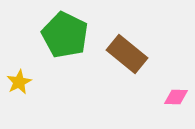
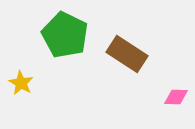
brown rectangle: rotated 6 degrees counterclockwise
yellow star: moved 2 px right, 1 px down; rotated 15 degrees counterclockwise
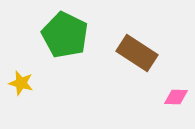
brown rectangle: moved 10 px right, 1 px up
yellow star: rotated 15 degrees counterclockwise
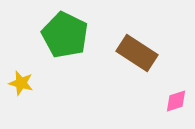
pink diamond: moved 4 px down; rotated 20 degrees counterclockwise
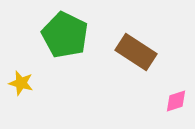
brown rectangle: moved 1 px left, 1 px up
